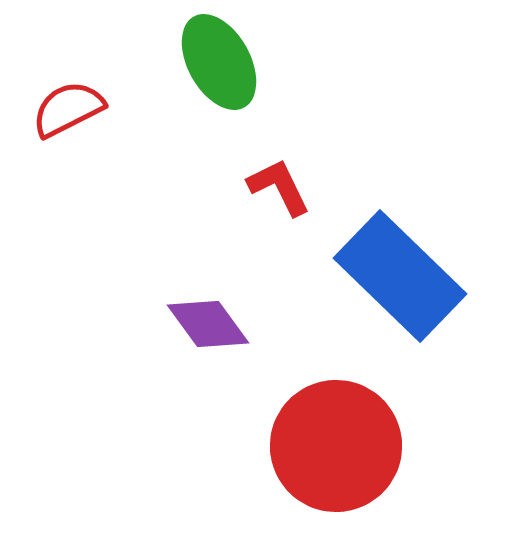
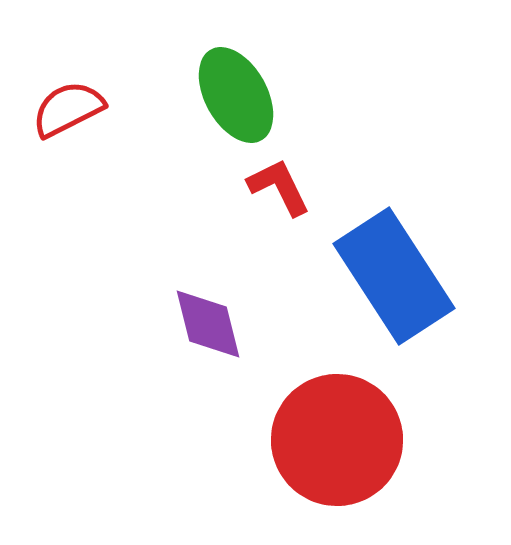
green ellipse: moved 17 px right, 33 px down
blue rectangle: moved 6 px left; rotated 13 degrees clockwise
purple diamond: rotated 22 degrees clockwise
red circle: moved 1 px right, 6 px up
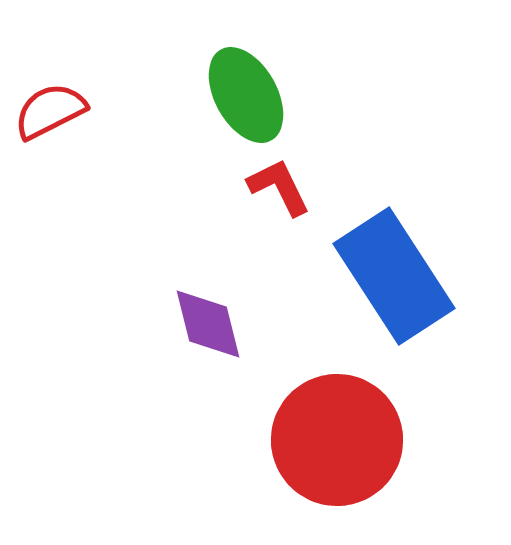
green ellipse: moved 10 px right
red semicircle: moved 18 px left, 2 px down
